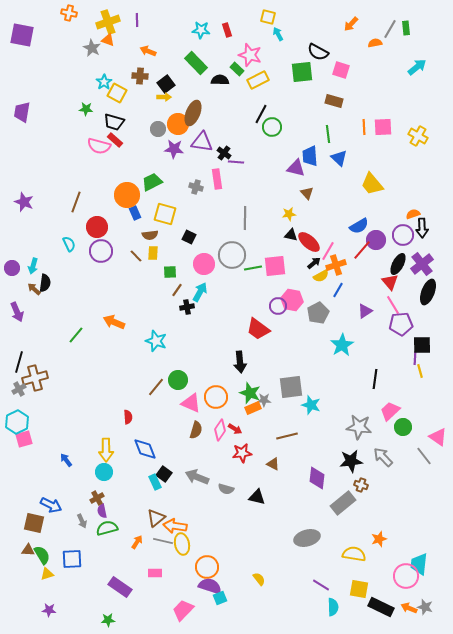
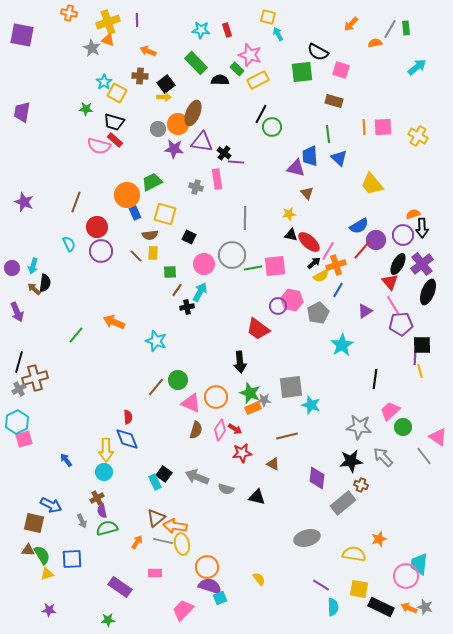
blue diamond at (145, 449): moved 18 px left, 10 px up
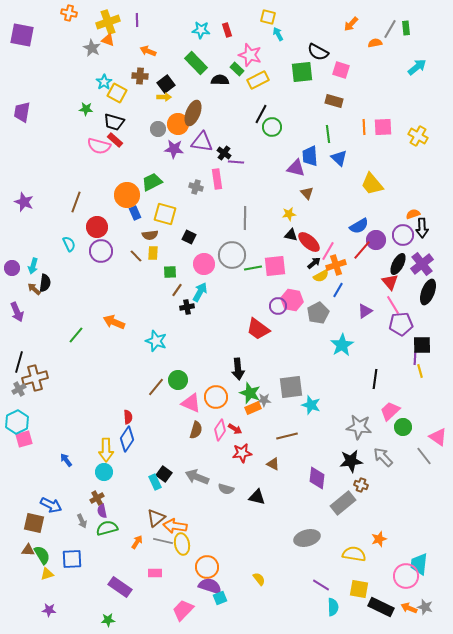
black arrow at (240, 362): moved 2 px left, 7 px down
blue diamond at (127, 439): rotated 55 degrees clockwise
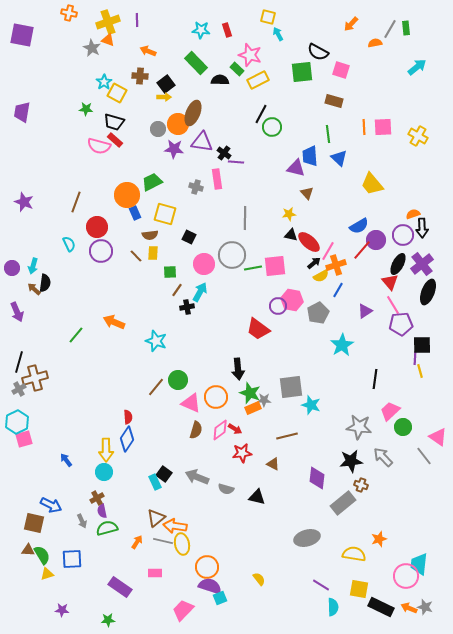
pink diamond at (220, 430): rotated 20 degrees clockwise
purple star at (49, 610): moved 13 px right
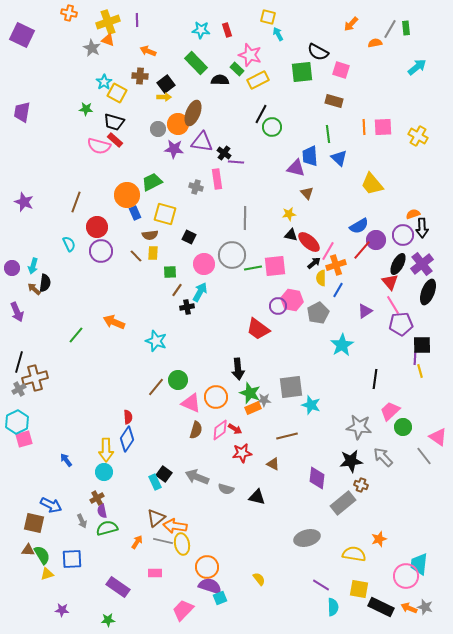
purple square at (22, 35): rotated 15 degrees clockwise
yellow semicircle at (321, 276): moved 2 px down; rotated 119 degrees clockwise
purple rectangle at (120, 587): moved 2 px left
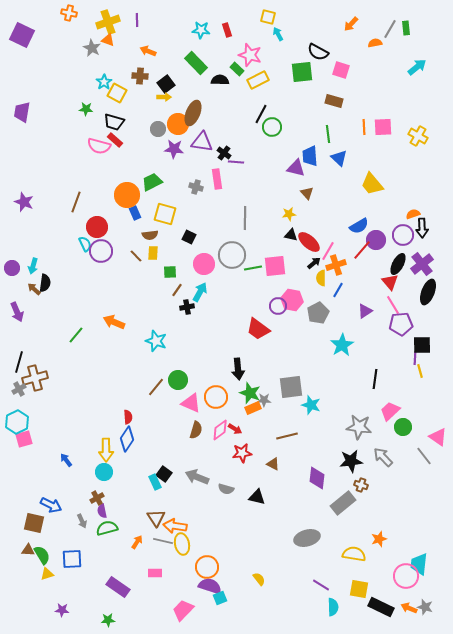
cyan semicircle at (69, 244): moved 16 px right
brown triangle at (156, 518): rotated 24 degrees counterclockwise
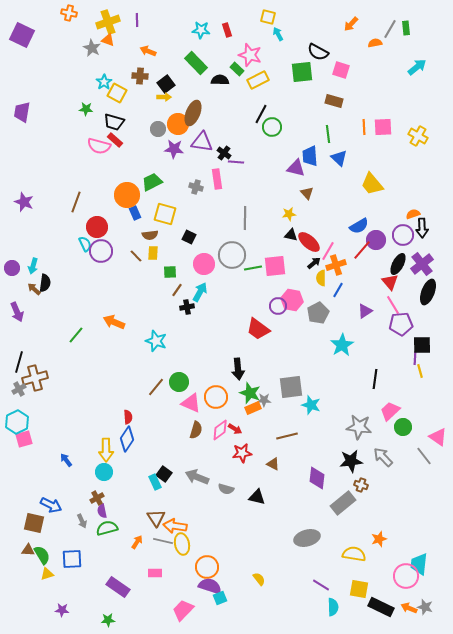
green circle at (178, 380): moved 1 px right, 2 px down
